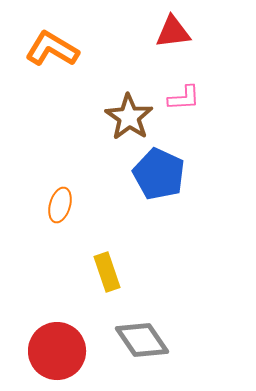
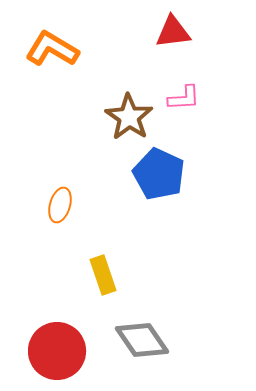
yellow rectangle: moved 4 px left, 3 px down
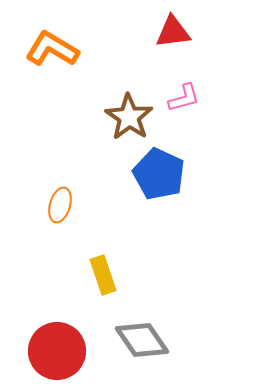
pink L-shape: rotated 12 degrees counterclockwise
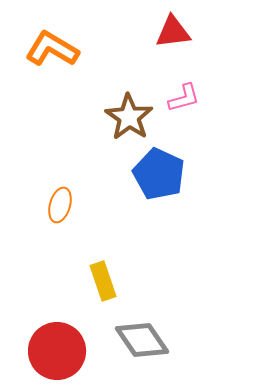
yellow rectangle: moved 6 px down
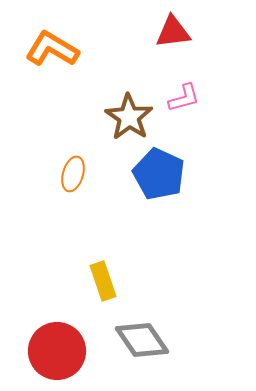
orange ellipse: moved 13 px right, 31 px up
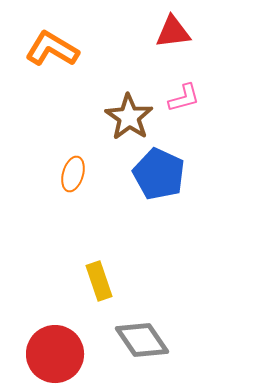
yellow rectangle: moved 4 px left
red circle: moved 2 px left, 3 px down
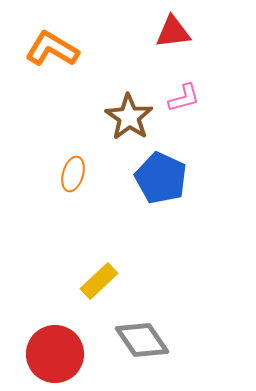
blue pentagon: moved 2 px right, 4 px down
yellow rectangle: rotated 66 degrees clockwise
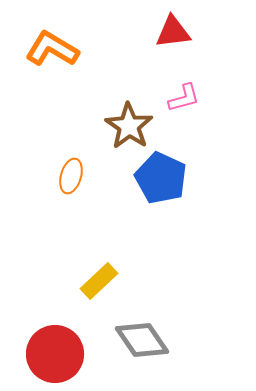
brown star: moved 9 px down
orange ellipse: moved 2 px left, 2 px down
